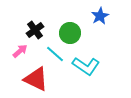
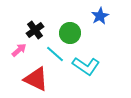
pink arrow: moved 1 px left, 1 px up
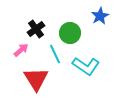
black cross: moved 1 px right, 1 px up
pink arrow: moved 2 px right
cyan line: rotated 24 degrees clockwise
red triangle: rotated 32 degrees clockwise
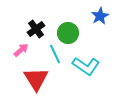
green circle: moved 2 px left
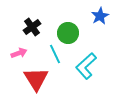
black cross: moved 4 px left, 2 px up
pink arrow: moved 2 px left, 3 px down; rotated 21 degrees clockwise
cyan L-shape: rotated 104 degrees clockwise
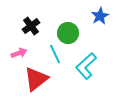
black cross: moved 1 px left, 1 px up
red triangle: rotated 24 degrees clockwise
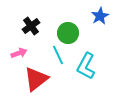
cyan line: moved 3 px right, 1 px down
cyan L-shape: rotated 20 degrees counterclockwise
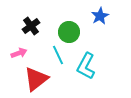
green circle: moved 1 px right, 1 px up
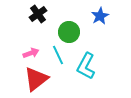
black cross: moved 7 px right, 12 px up
pink arrow: moved 12 px right
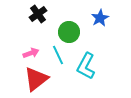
blue star: moved 2 px down
